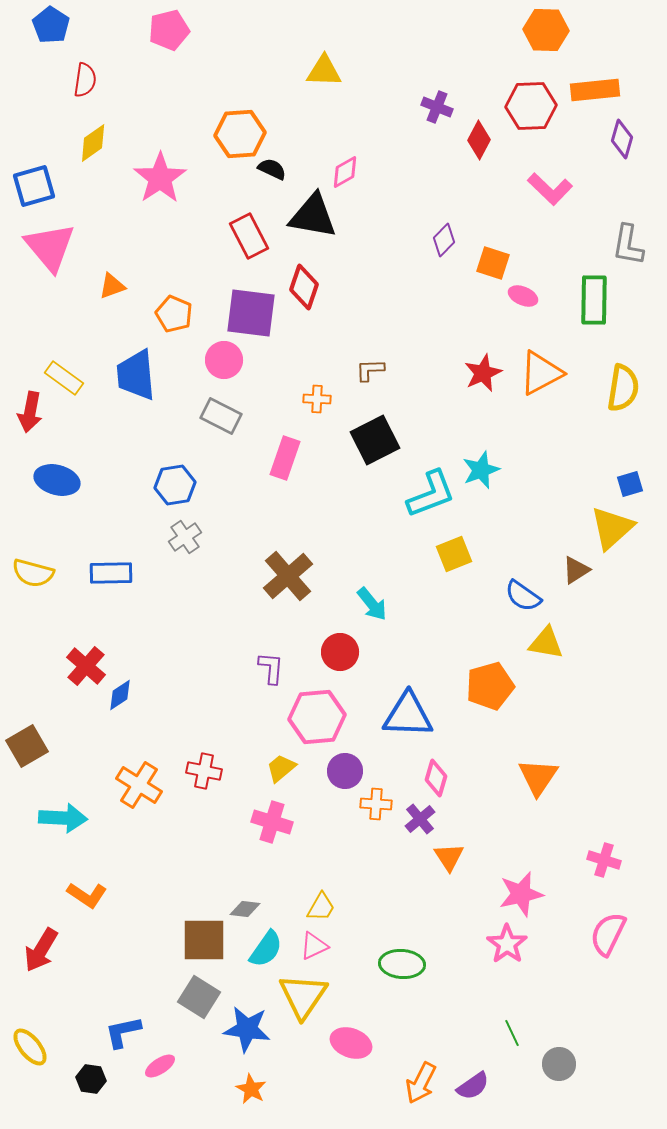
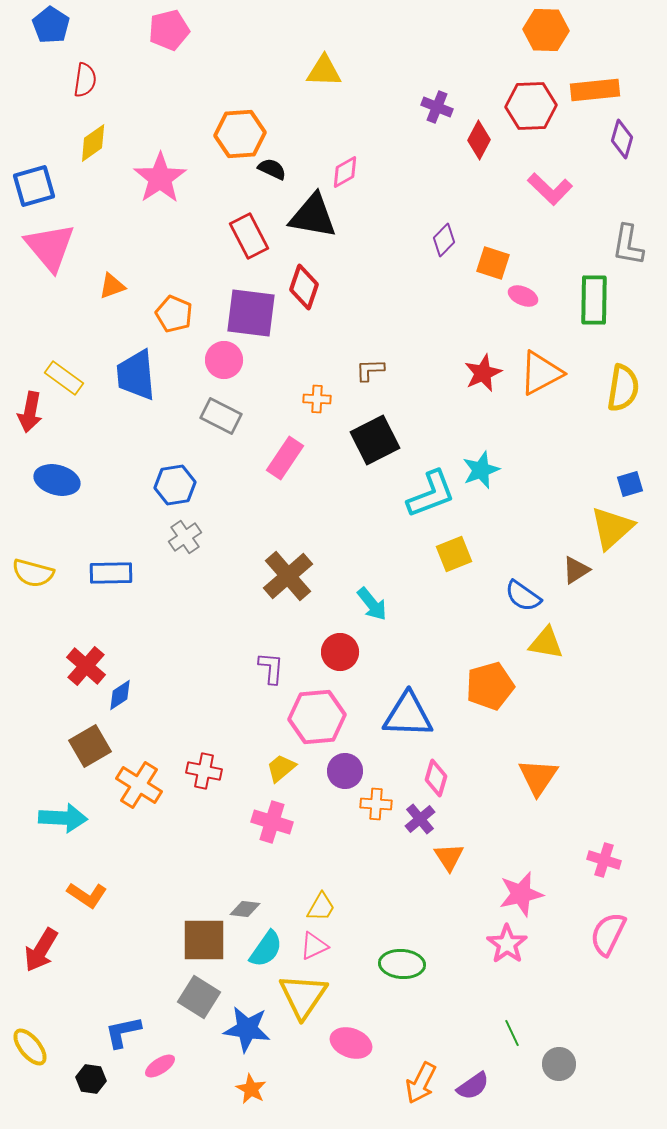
pink rectangle at (285, 458): rotated 15 degrees clockwise
brown square at (27, 746): moved 63 px right
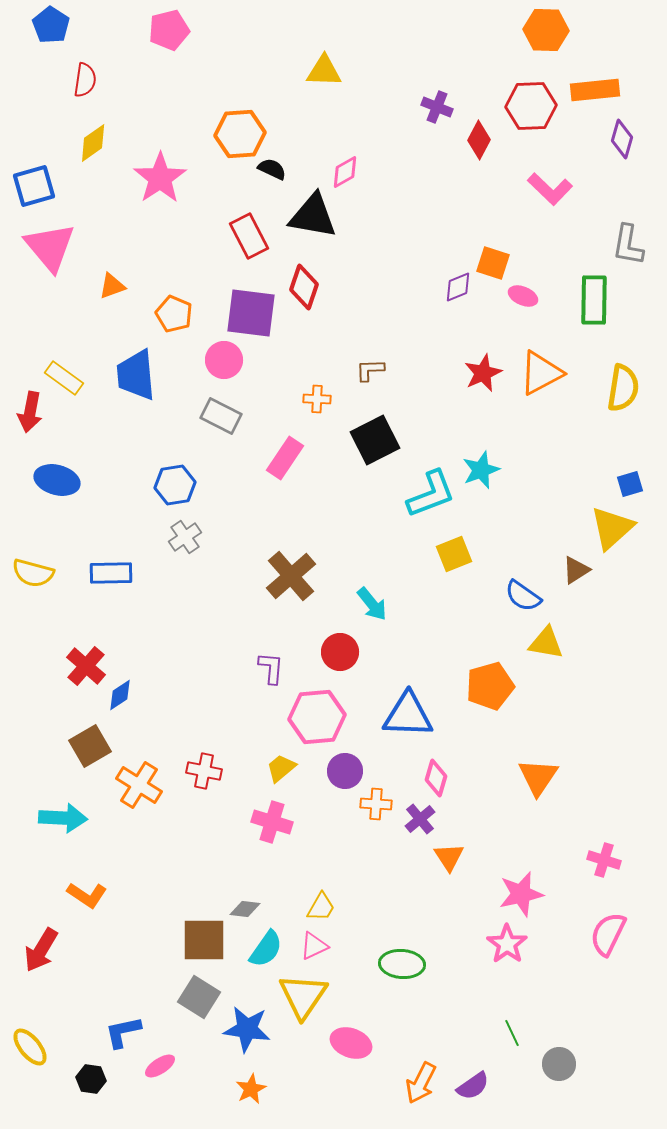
purple diamond at (444, 240): moved 14 px right, 47 px down; rotated 24 degrees clockwise
brown cross at (288, 576): moved 3 px right
orange star at (251, 1089): rotated 16 degrees clockwise
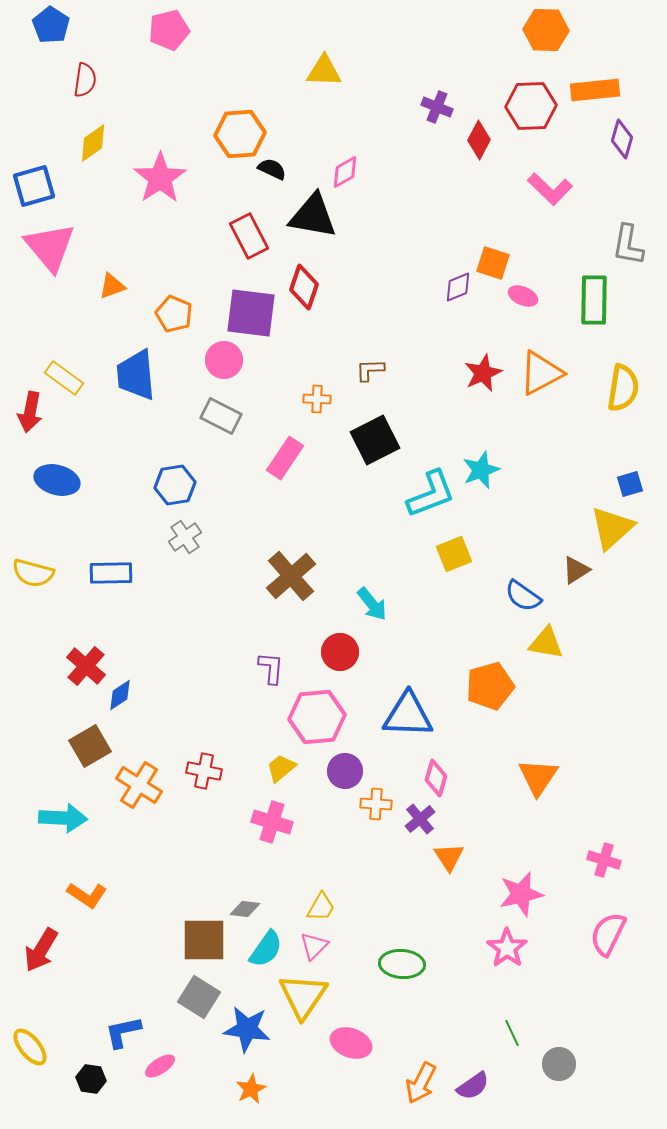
pink star at (507, 944): moved 4 px down
pink triangle at (314, 946): rotated 20 degrees counterclockwise
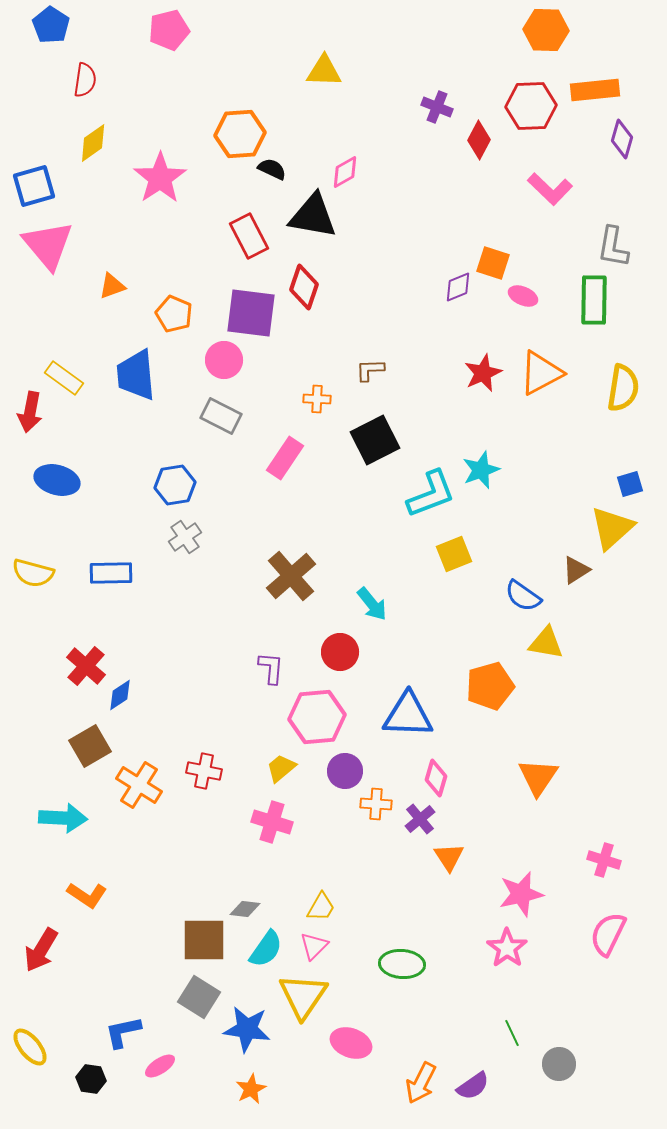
gray L-shape at (628, 245): moved 15 px left, 2 px down
pink triangle at (50, 247): moved 2 px left, 2 px up
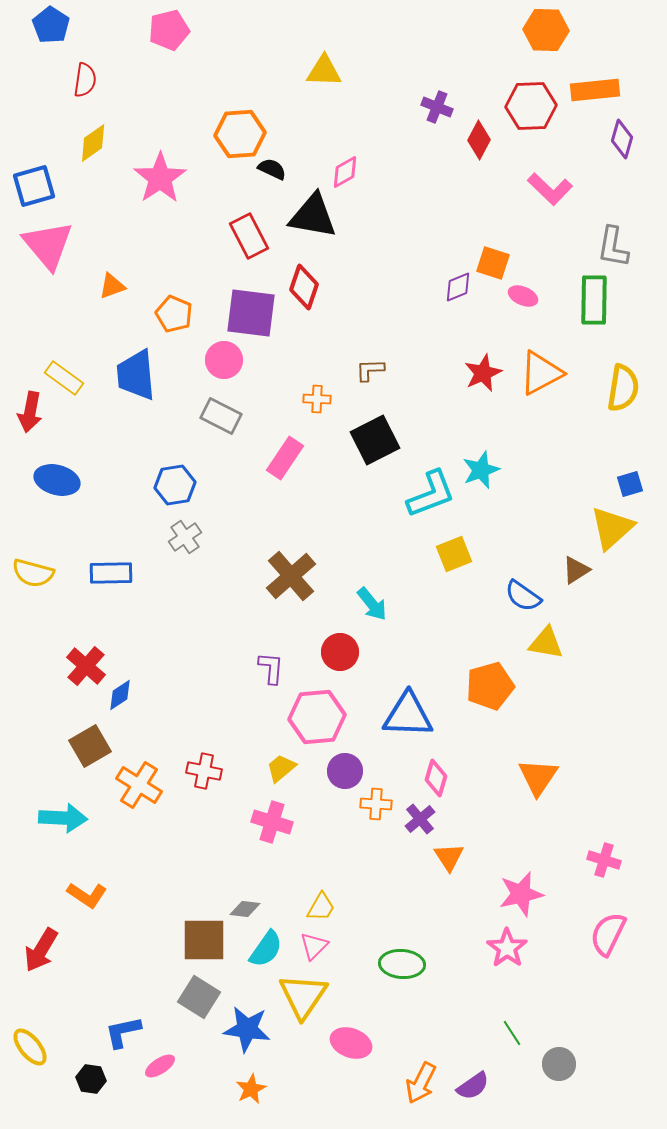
green line at (512, 1033): rotated 8 degrees counterclockwise
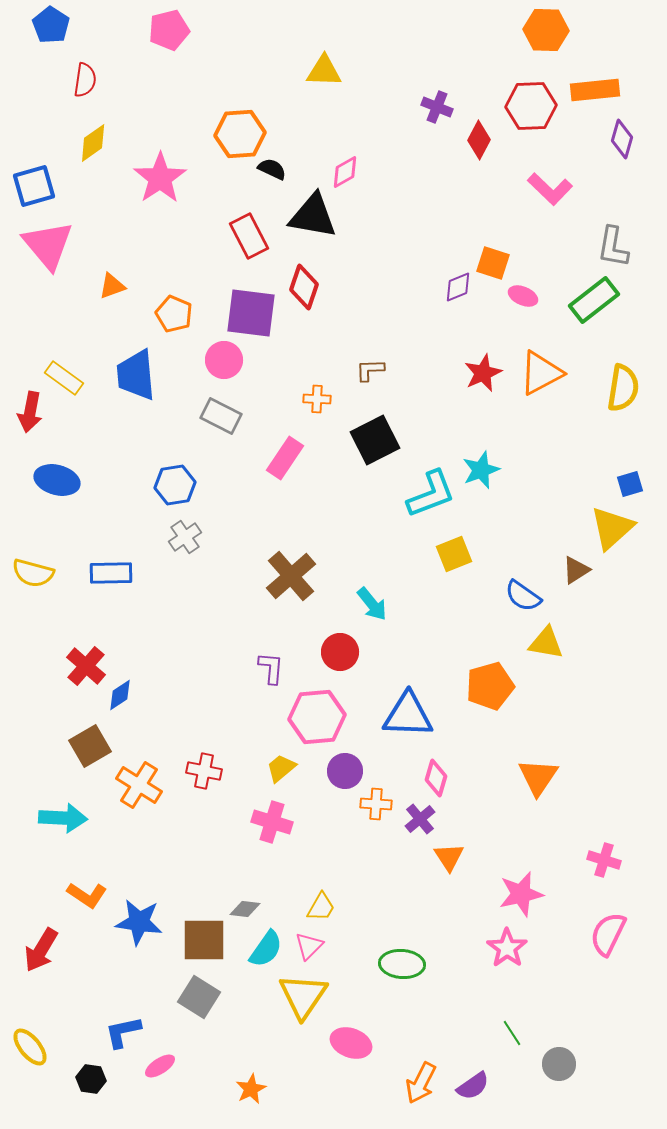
green rectangle at (594, 300): rotated 51 degrees clockwise
pink triangle at (314, 946): moved 5 px left
blue star at (247, 1029): moved 108 px left, 107 px up
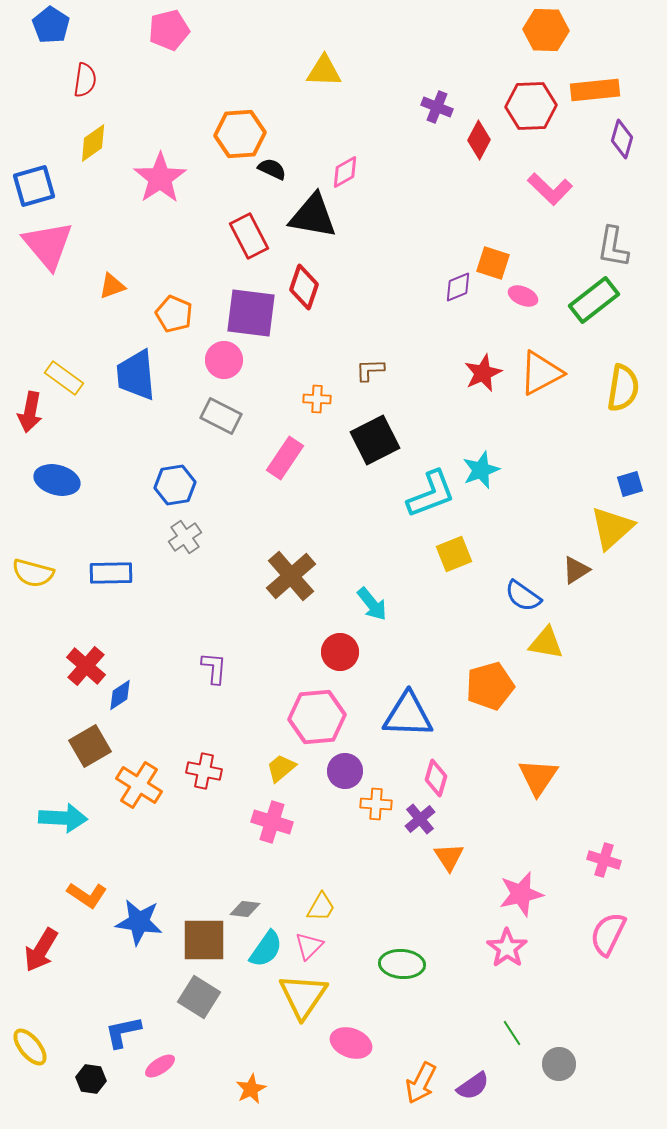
purple L-shape at (271, 668): moved 57 px left
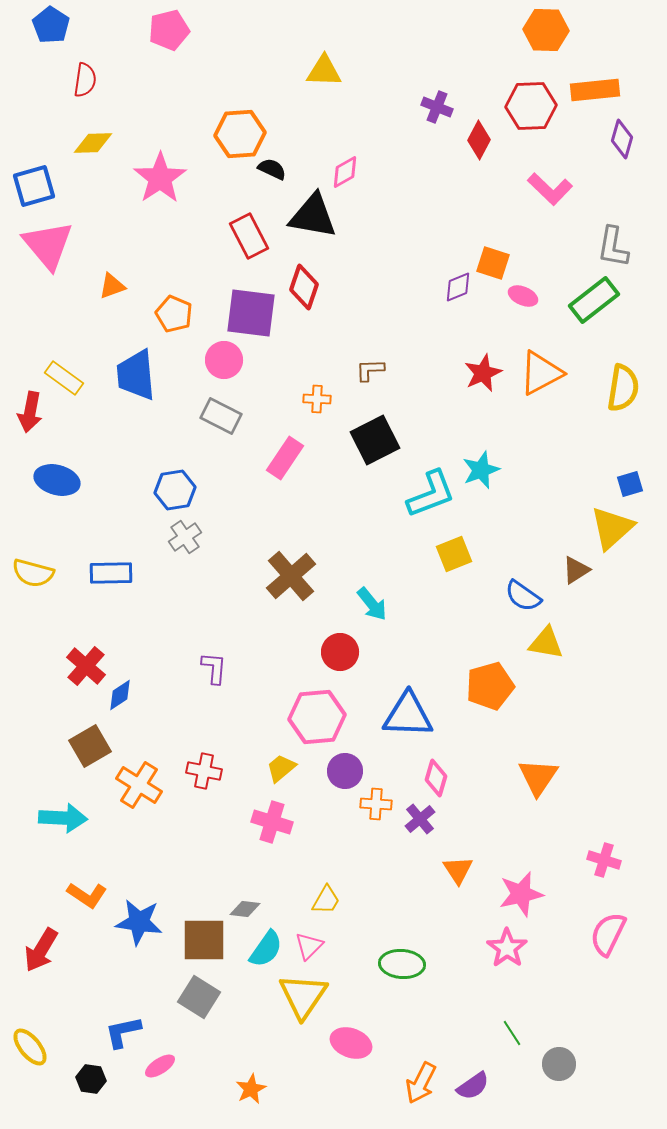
yellow diamond at (93, 143): rotated 33 degrees clockwise
blue hexagon at (175, 485): moved 5 px down
orange triangle at (449, 857): moved 9 px right, 13 px down
yellow trapezoid at (321, 907): moved 5 px right, 7 px up
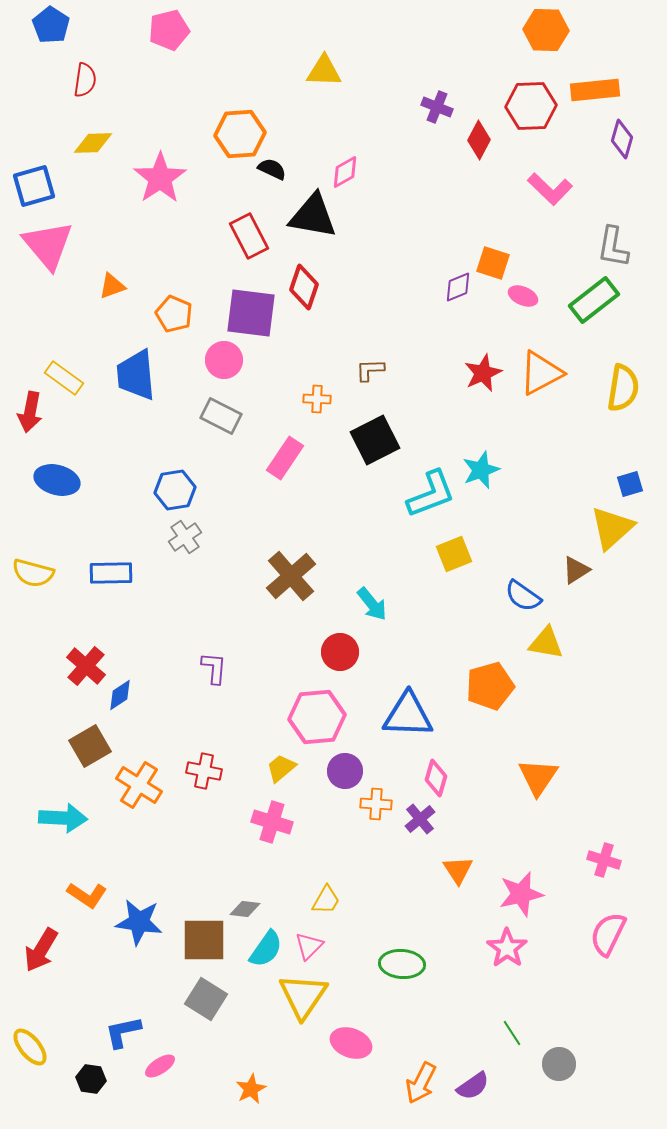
gray square at (199, 997): moved 7 px right, 2 px down
